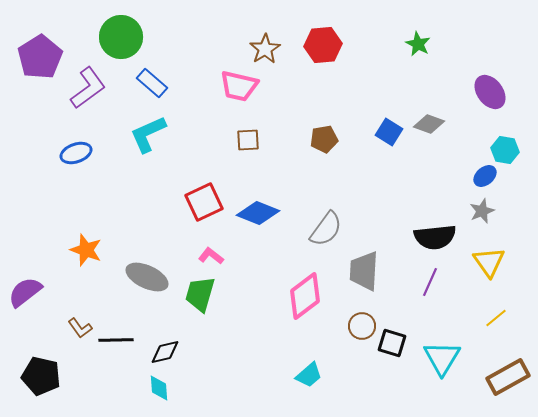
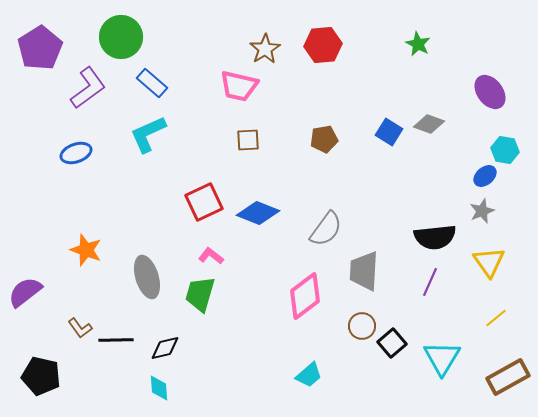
purple pentagon at (40, 57): moved 9 px up
gray ellipse at (147, 277): rotated 48 degrees clockwise
black square at (392, 343): rotated 32 degrees clockwise
black diamond at (165, 352): moved 4 px up
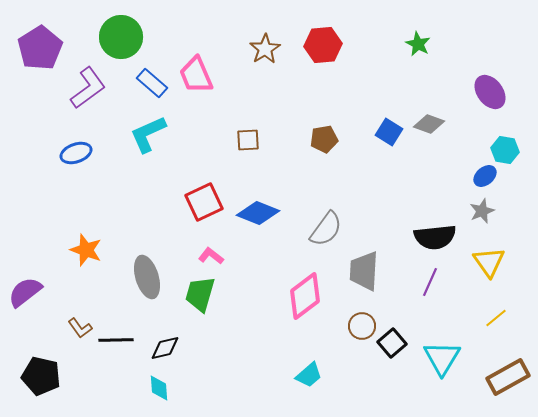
pink trapezoid at (239, 86): moved 43 px left, 11 px up; rotated 54 degrees clockwise
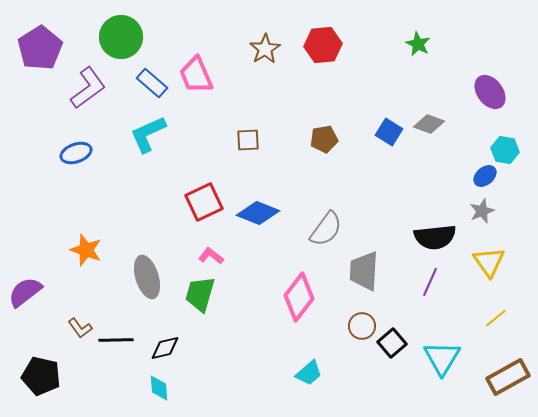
pink diamond at (305, 296): moved 6 px left, 1 px down; rotated 15 degrees counterclockwise
cyan trapezoid at (309, 375): moved 2 px up
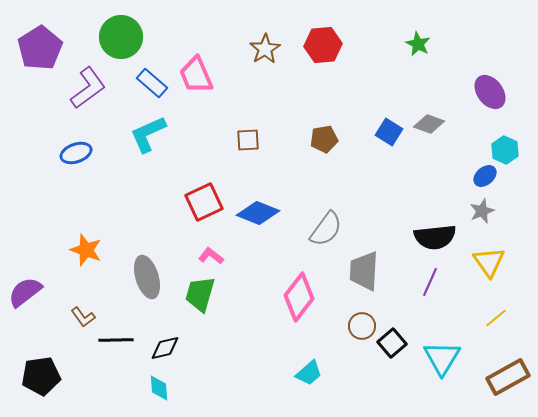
cyan hexagon at (505, 150): rotated 16 degrees clockwise
brown L-shape at (80, 328): moved 3 px right, 11 px up
black pentagon at (41, 376): rotated 21 degrees counterclockwise
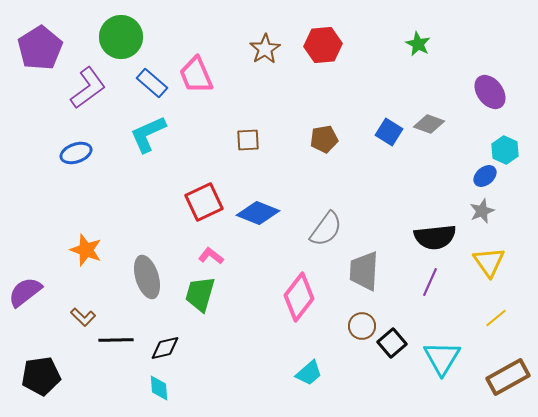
brown L-shape at (83, 317): rotated 10 degrees counterclockwise
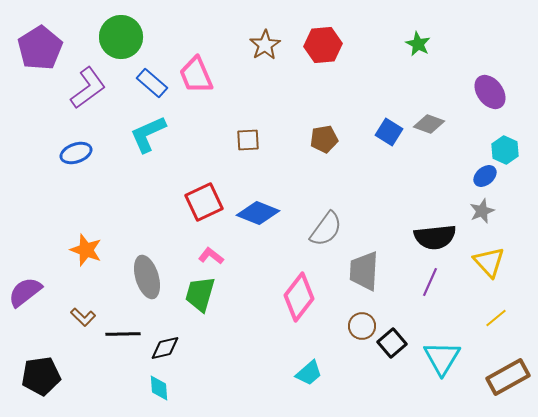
brown star at (265, 49): moved 4 px up
yellow triangle at (489, 262): rotated 8 degrees counterclockwise
black line at (116, 340): moved 7 px right, 6 px up
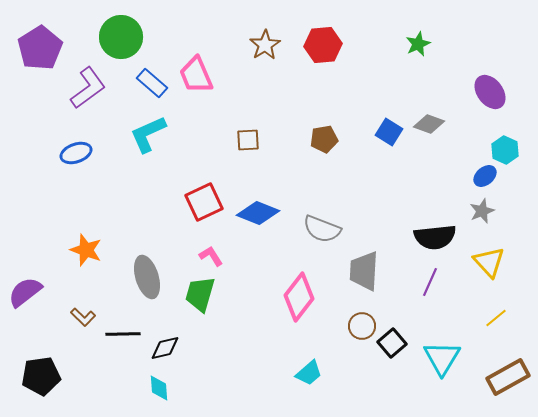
green star at (418, 44): rotated 20 degrees clockwise
gray semicircle at (326, 229): moved 4 px left; rotated 75 degrees clockwise
pink L-shape at (211, 256): rotated 20 degrees clockwise
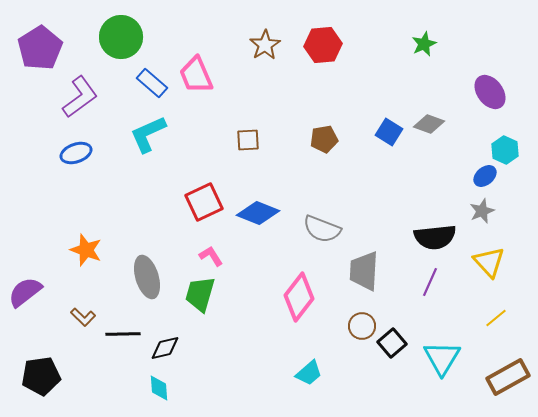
green star at (418, 44): moved 6 px right
purple L-shape at (88, 88): moved 8 px left, 9 px down
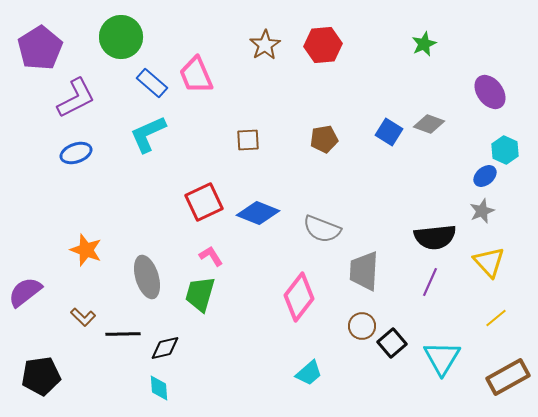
purple L-shape at (80, 97): moved 4 px left, 1 px down; rotated 9 degrees clockwise
